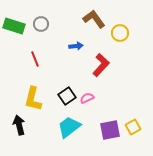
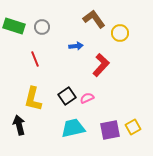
gray circle: moved 1 px right, 3 px down
cyan trapezoid: moved 4 px right, 1 px down; rotated 25 degrees clockwise
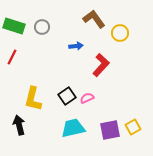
red line: moved 23 px left, 2 px up; rotated 49 degrees clockwise
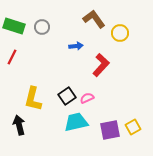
cyan trapezoid: moved 3 px right, 6 px up
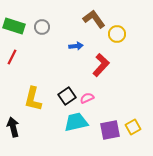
yellow circle: moved 3 px left, 1 px down
black arrow: moved 6 px left, 2 px down
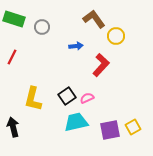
green rectangle: moved 7 px up
yellow circle: moved 1 px left, 2 px down
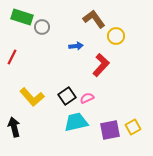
green rectangle: moved 8 px right, 2 px up
yellow L-shape: moved 1 px left, 2 px up; rotated 55 degrees counterclockwise
black arrow: moved 1 px right
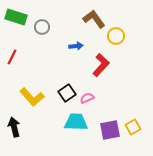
green rectangle: moved 6 px left
black square: moved 3 px up
cyan trapezoid: rotated 15 degrees clockwise
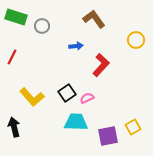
gray circle: moved 1 px up
yellow circle: moved 20 px right, 4 px down
purple square: moved 2 px left, 6 px down
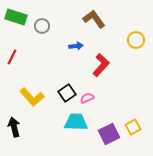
purple square: moved 1 px right, 2 px up; rotated 15 degrees counterclockwise
